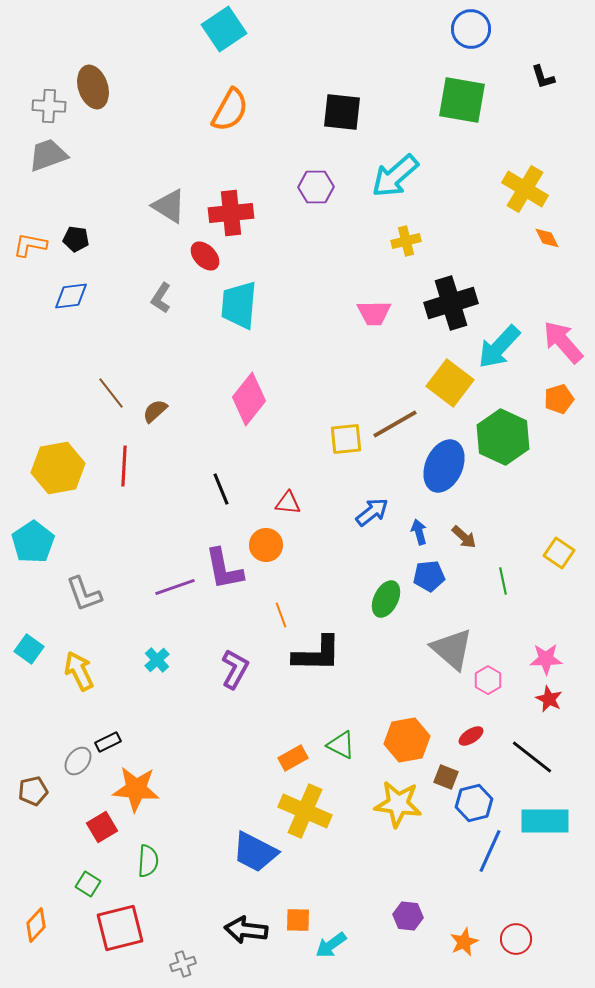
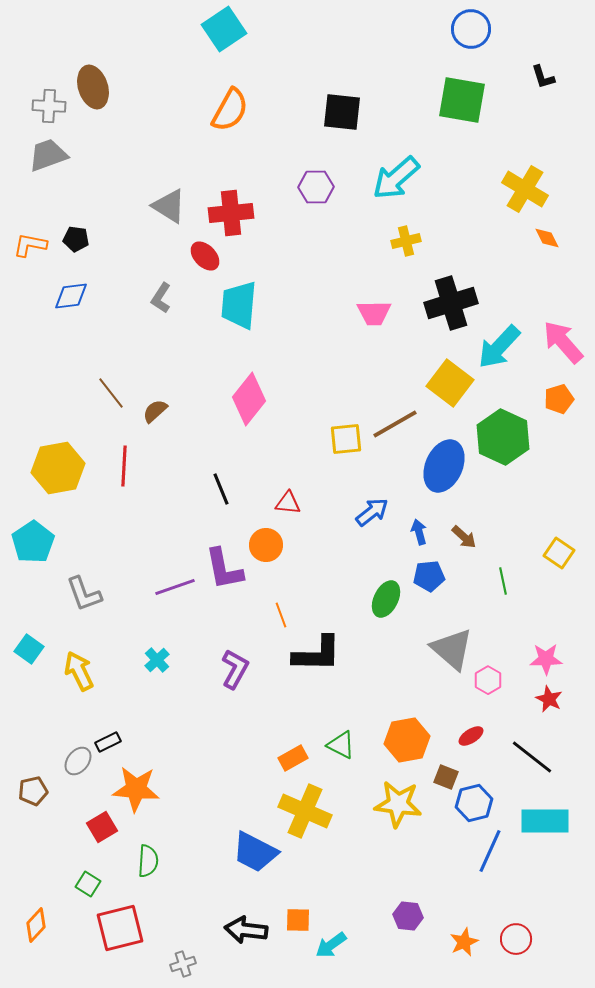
cyan arrow at (395, 176): moved 1 px right, 2 px down
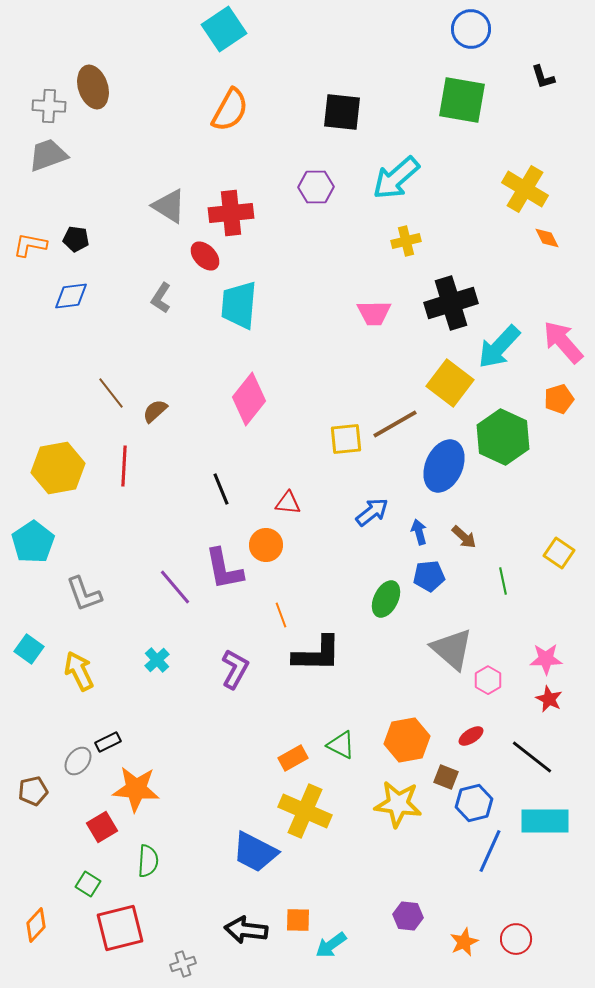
purple line at (175, 587): rotated 69 degrees clockwise
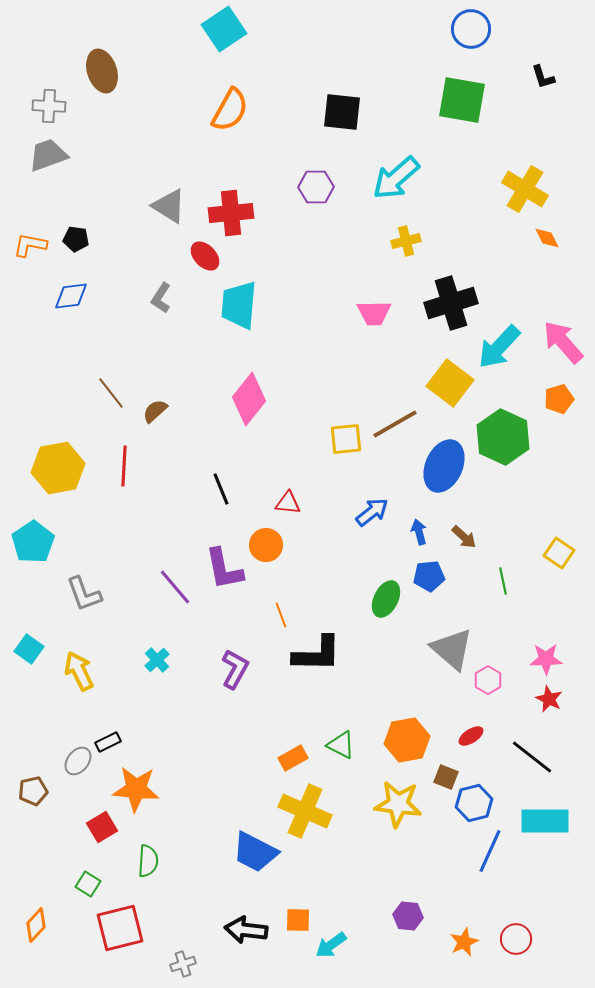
brown ellipse at (93, 87): moved 9 px right, 16 px up
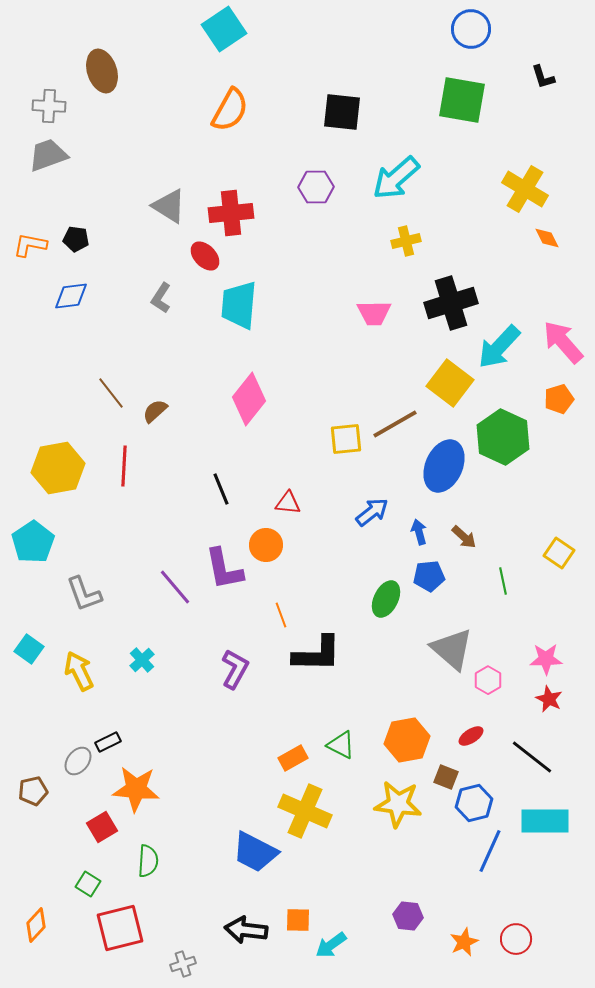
cyan cross at (157, 660): moved 15 px left
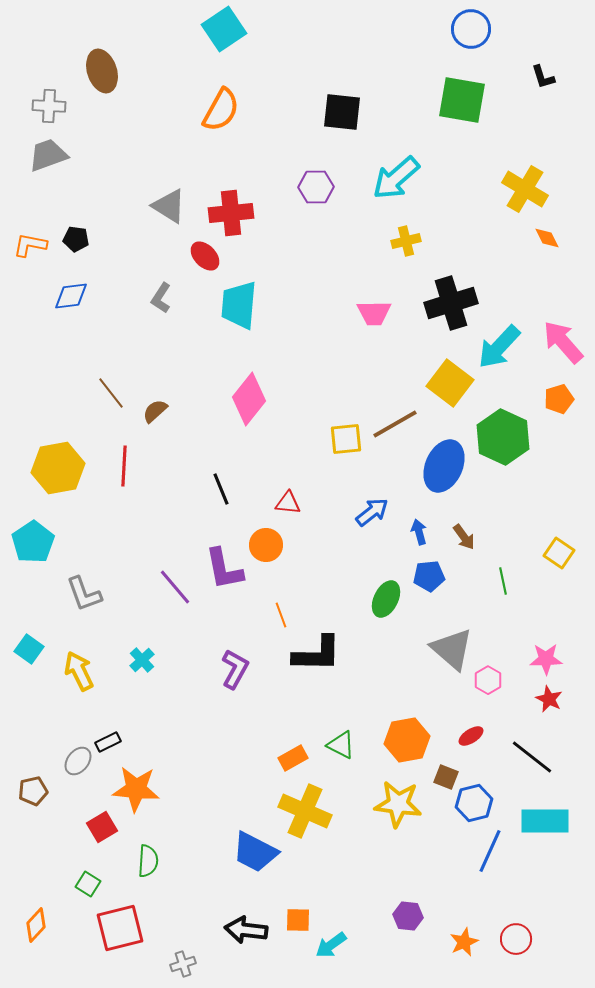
orange semicircle at (230, 110): moved 9 px left
brown arrow at (464, 537): rotated 12 degrees clockwise
